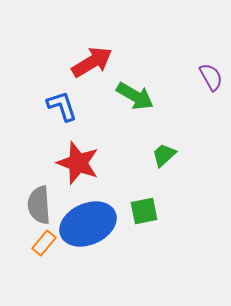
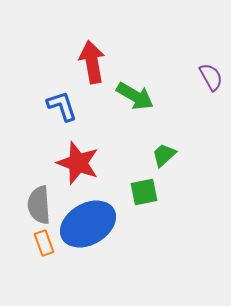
red arrow: rotated 69 degrees counterclockwise
green square: moved 19 px up
blue ellipse: rotated 6 degrees counterclockwise
orange rectangle: rotated 60 degrees counterclockwise
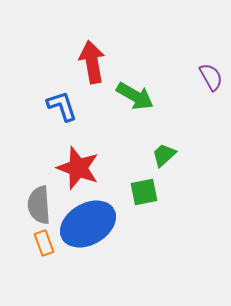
red star: moved 5 px down
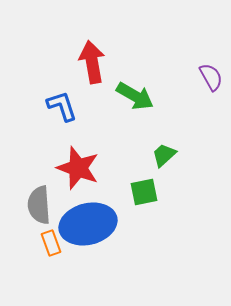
blue ellipse: rotated 16 degrees clockwise
orange rectangle: moved 7 px right
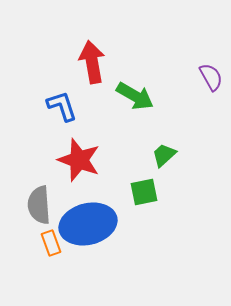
red star: moved 1 px right, 8 px up
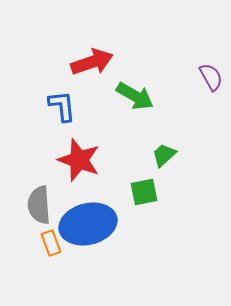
red arrow: rotated 81 degrees clockwise
blue L-shape: rotated 12 degrees clockwise
